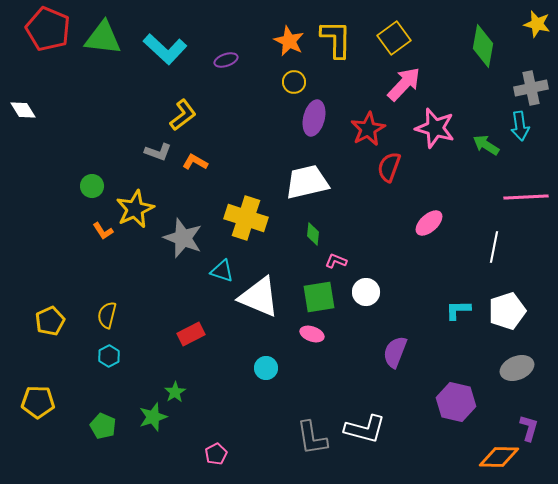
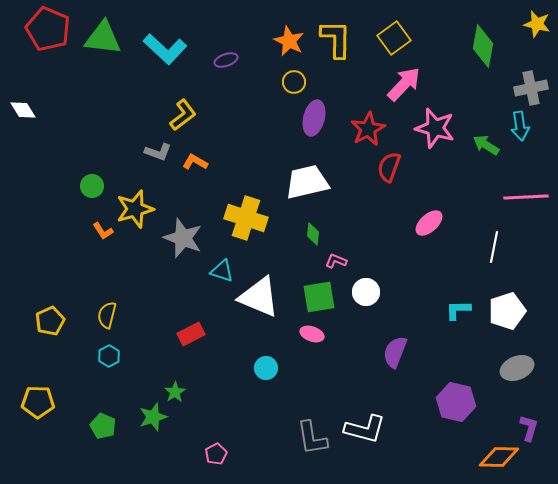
yellow star at (135, 209): rotated 9 degrees clockwise
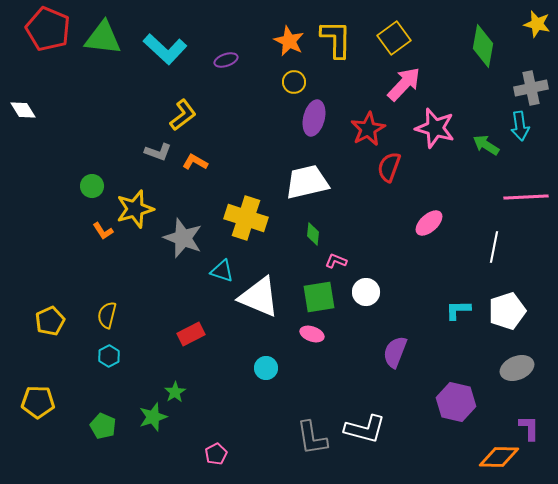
purple L-shape at (529, 428): rotated 16 degrees counterclockwise
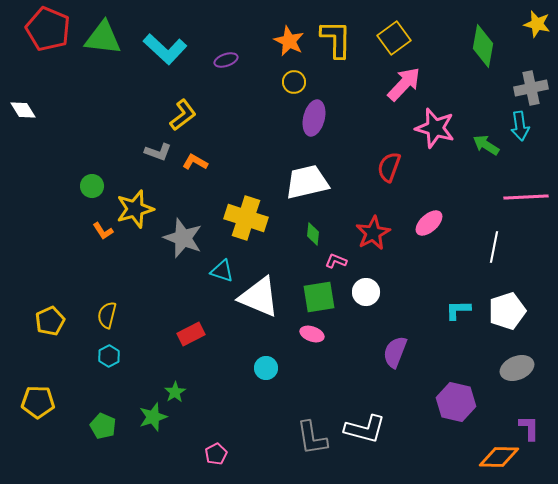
red star at (368, 129): moved 5 px right, 104 px down
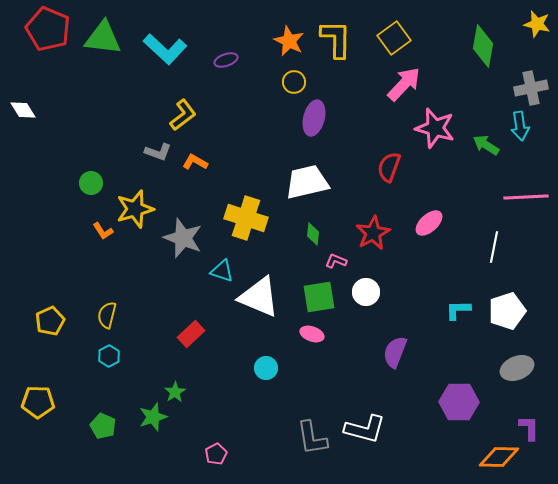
green circle at (92, 186): moved 1 px left, 3 px up
red rectangle at (191, 334): rotated 16 degrees counterclockwise
purple hexagon at (456, 402): moved 3 px right; rotated 12 degrees counterclockwise
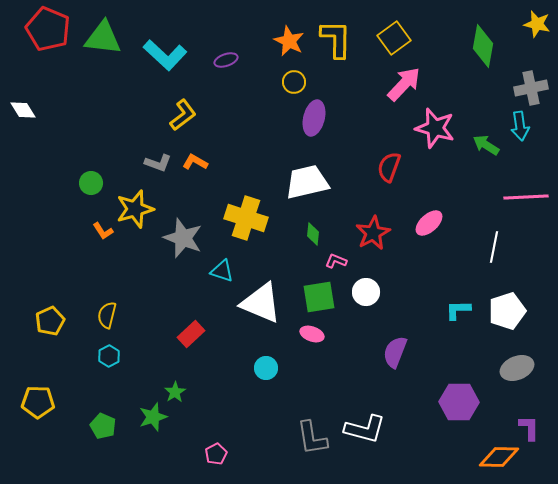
cyan L-shape at (165, 49): moved 6 px down
gray L-shape at (158, 152): moved 11 px down
white triangle at (259, 297): moved 2 px right, 6 px down
